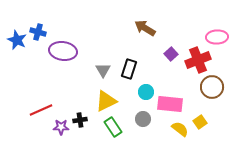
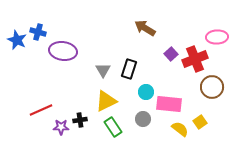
red cross: moved 3 px left, 1 px up
pink rectangle: moved 1 px left
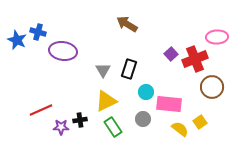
brown arrow: moved 18 px left, 4 px up
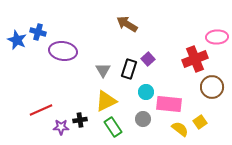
purple square: moved 23 px left, 5 px down
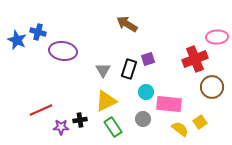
purple square: rotated 24 degrees clockwise
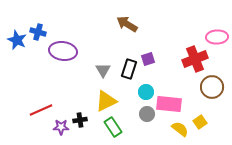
gray circle: moved 4 px right, 5 px up
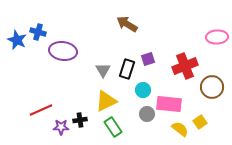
red cross: moved 10 px left, 7 px down
black rectangle: moved 2 px left
cyan circle: moved 3 px left, 2 px up
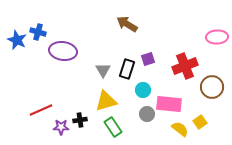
yellow triangle: rotated 10 degrees clockwise
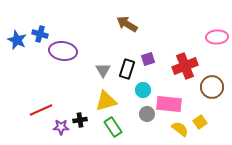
blue cross: moved 2 px right, 2 px down
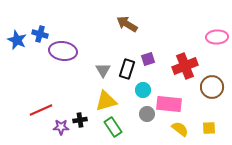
yellow square: moved 9 px right, 6 px down; rotated 32 degrees clockwise
